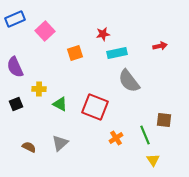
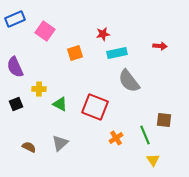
pink square: rotated 12 degrees counterclockwise
red arrow: rotated 16 degrees clockwise
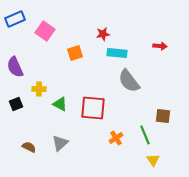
cyan rectangle: rotated 18 degrees clockwise
red square: moved 2 px left, 1 px down; rotated 16 degrees counterclockwise
brown square: moved 1 px left, 4 px up
